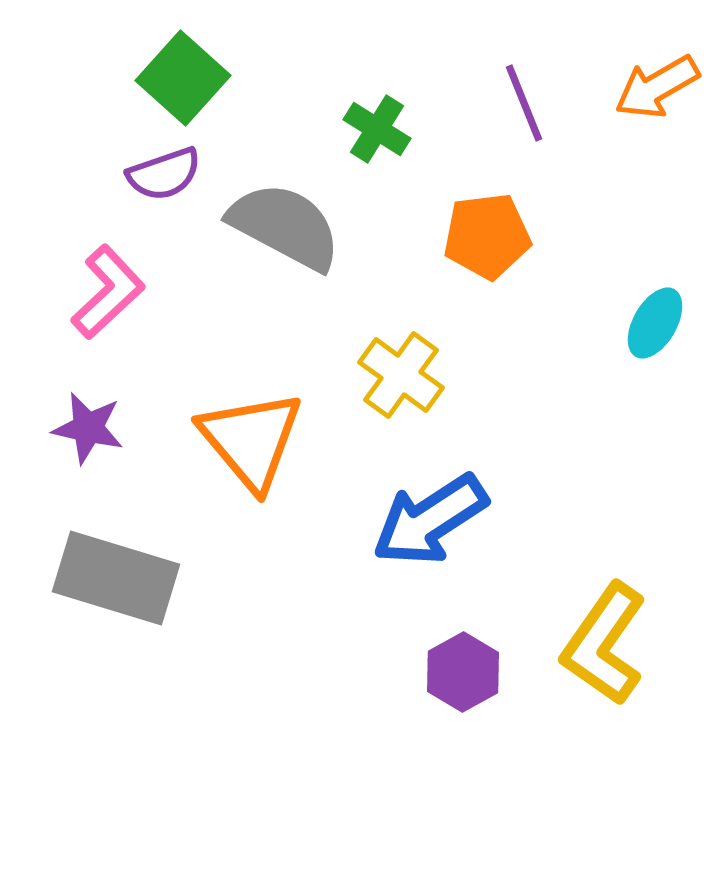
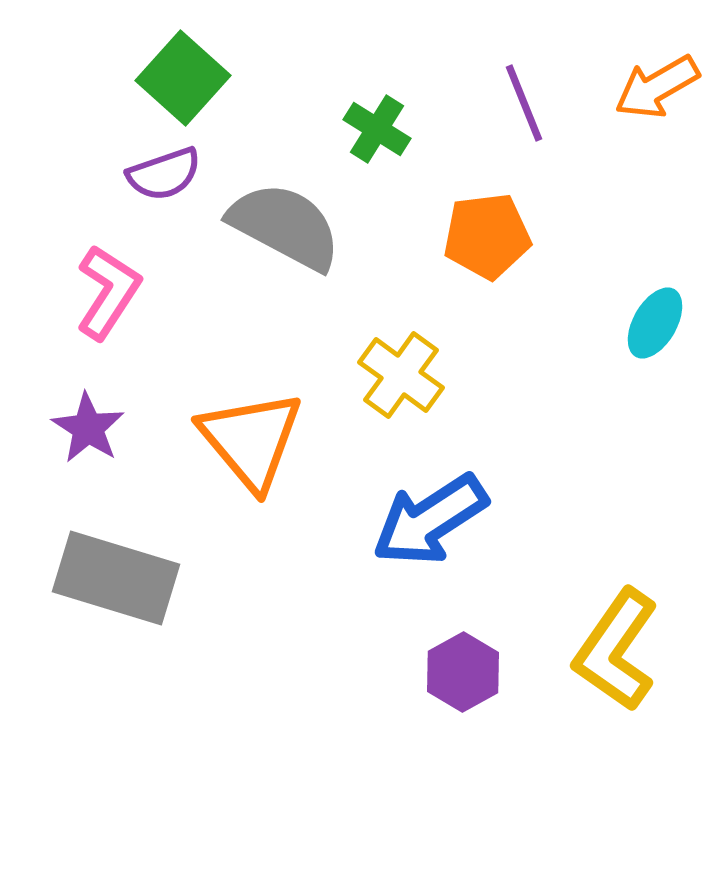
pink L-shape: rotated 14 degrees counterclockwise
purple star: rotated 20 degrees clockwise
yellow L-shape: moved 12 px right, 6 px down
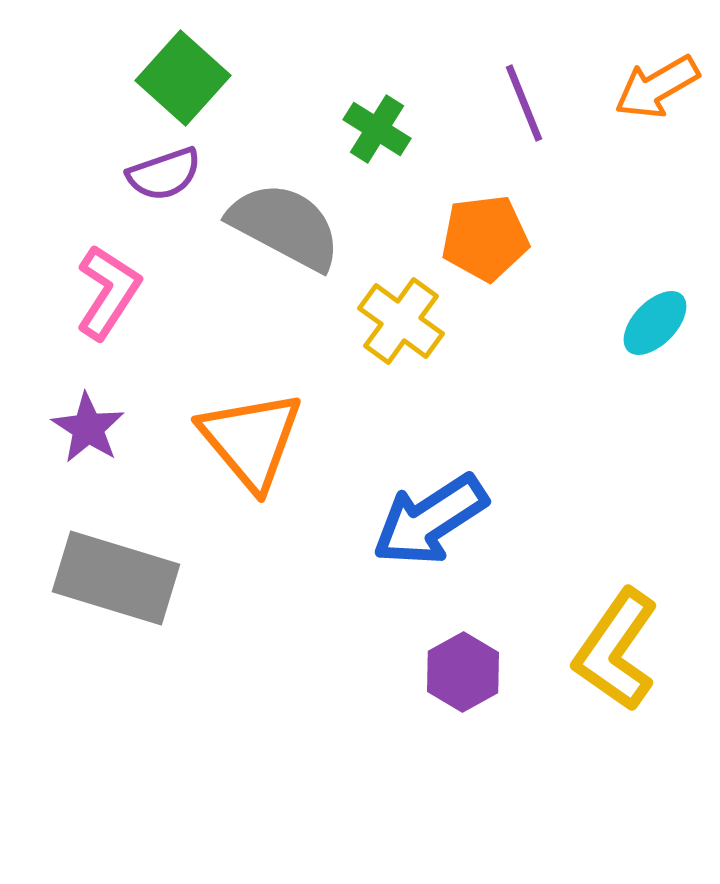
orange pentagon: moved 2 px left, 2 px down
cyan ellipse: rotated 14 degrees clockwise
yellow cross: moved 54 px up
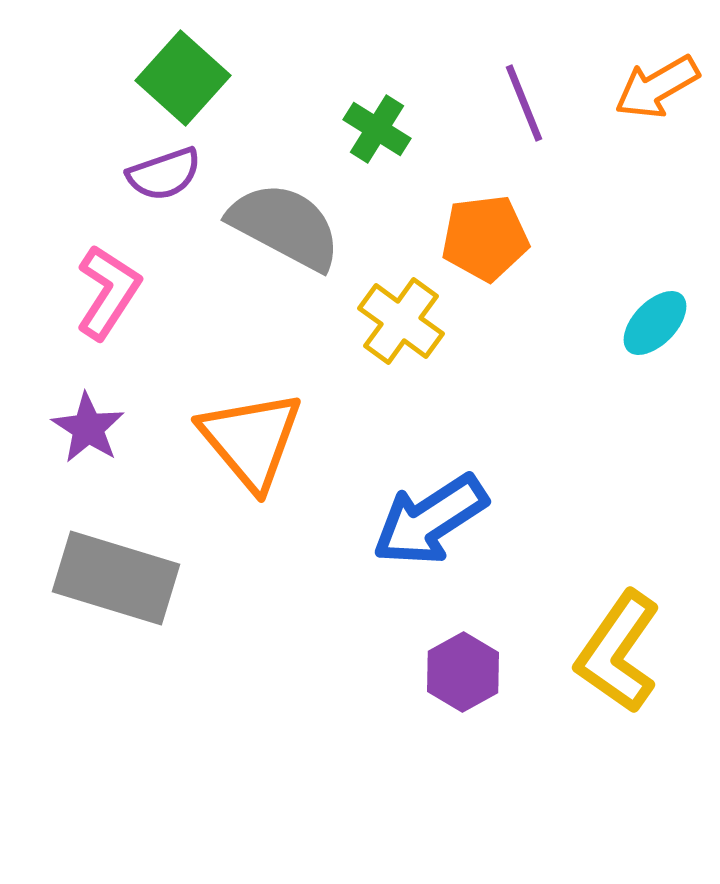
yellow L-shape: moved 2 px right, 2 px down
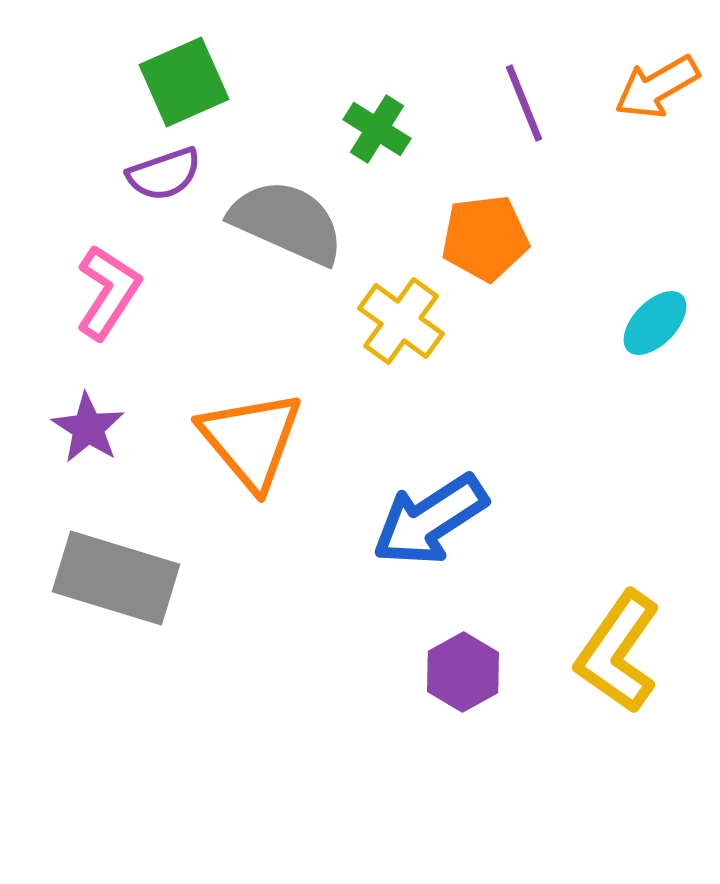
green square: moved 1 px right, 4 px down; rotated 24 degrees clockwise
gray semicircle: moved 2 px right, 4 px up; rotated 4 degrees counterclockwise
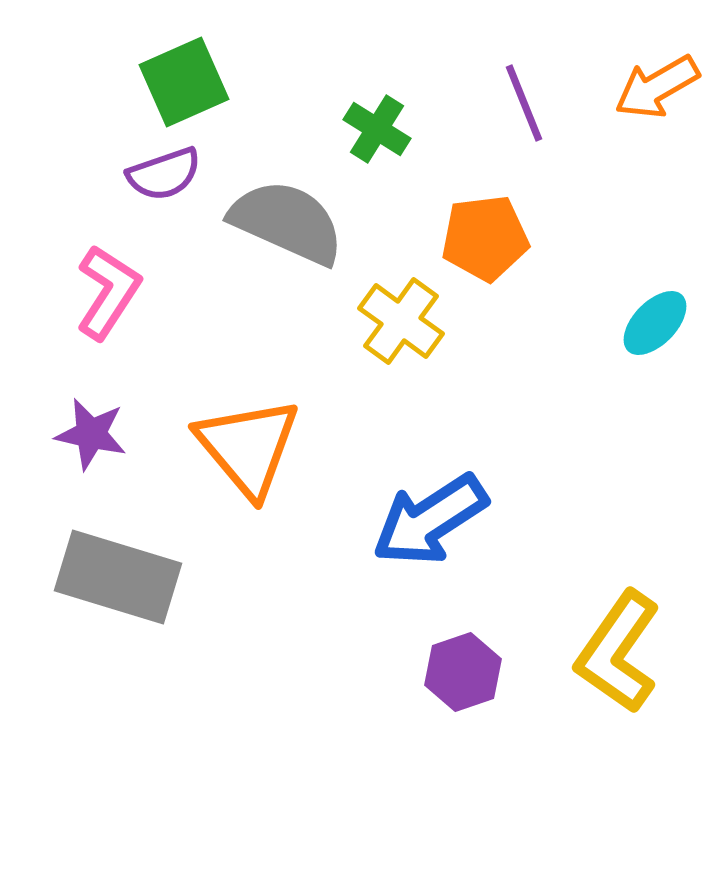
purple star: moved 3 px right, 6 px down; rotated 20 degrees counterclockwise
orange triangle: moved 3 px left, 7 px down
gray rectangle: moved 2 px right, 1 px up
purple hexagon: rotated 10 degrees clockwise
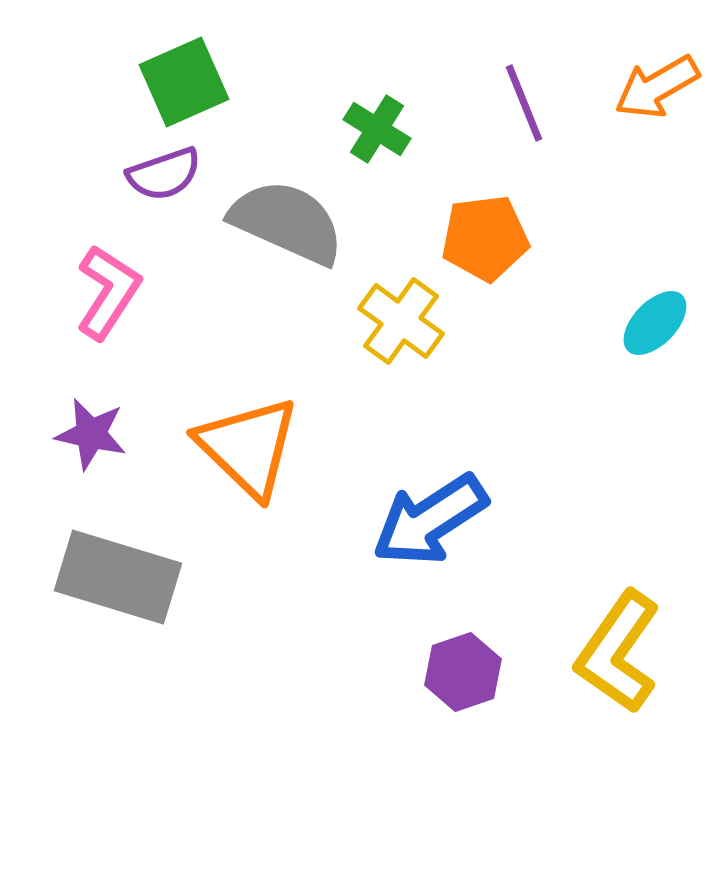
orange triangle: rotated 6 degrees counterclockwise
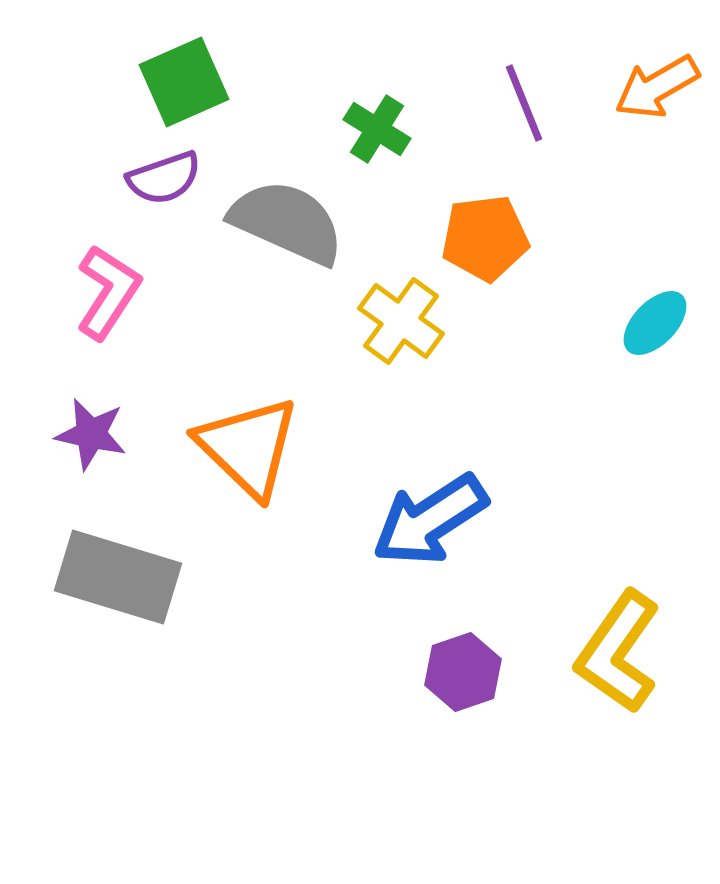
purple semicircle: moved 4 px down
